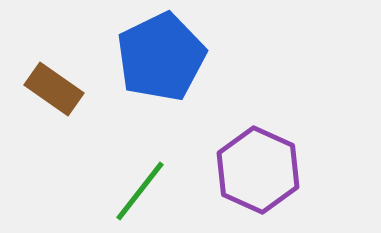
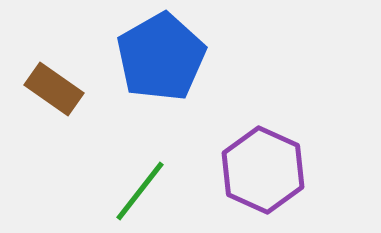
blue pentagon: rotated 4 degrees counterclockwise
purple hexagon: moved 5 px right
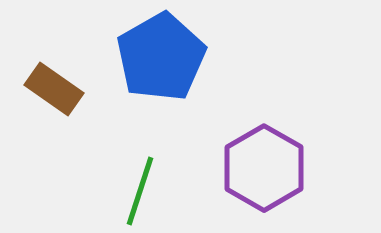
purple hexagon: moved 1 px right, 2 px up; rotated 6 degrees clockwise
green line: rotated 20 degrees counterclockwise
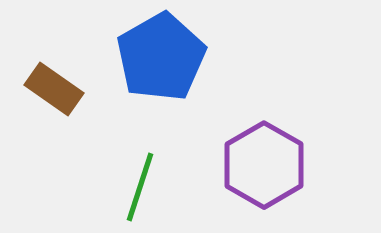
purple hexagon: moved 3 px up
green line: moved 4 px up
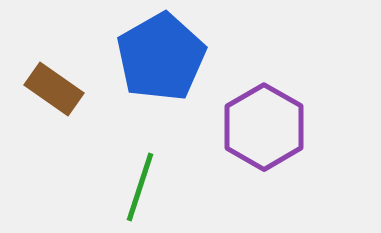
purple hexagon: moved 38 px up
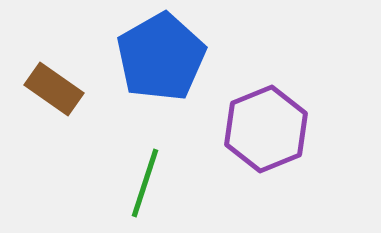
purple hexagon: moved 2 px right, 2 px down; rotated 8 degrees clockwise
green line: moved 5 px right, 4 px up
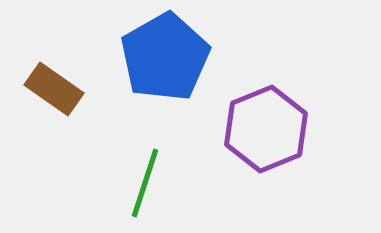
blue pentagon: moved 4 px right
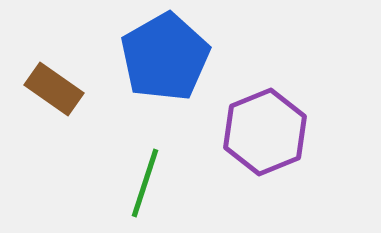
purple hexagon: moved 1 px left, 3 px down
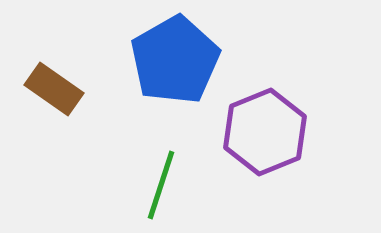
blue pentagon: moved 10 px right, 3 px down
green line: moved 16 px right, 2 px down
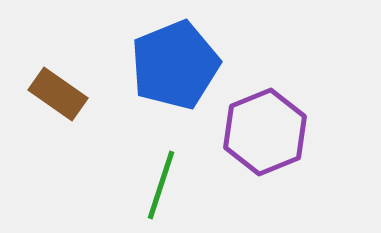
blue pentagon: moved 5 px down; rotated 8 degrees clockwise
brown rectangle: moved 4 px right, 5 px down
